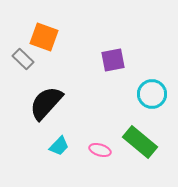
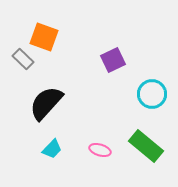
purple square: rotated 15 degrees counterclockwise
green rectangle: moved 6 px right, 4 px down
cyan trapezoid: moved 7 px left, 3 px down
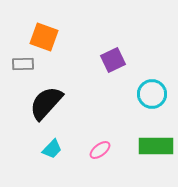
gray rectangle: moved 5 px down; rotated 45 degrees counterclockwise
green rectangle: moved 10 px right; rotated 40 degrees counterclockwise
pink ellipse: rotated 55 degrees counterclockwise
